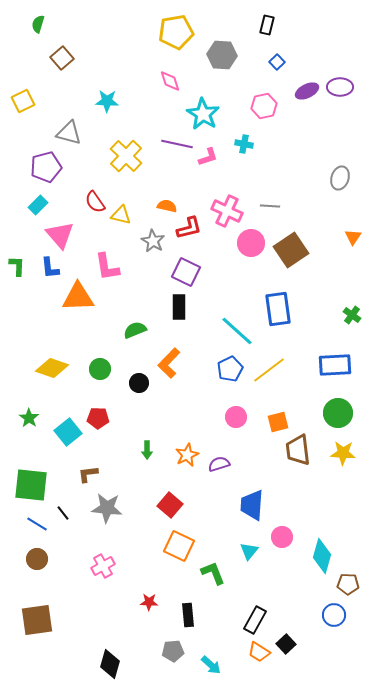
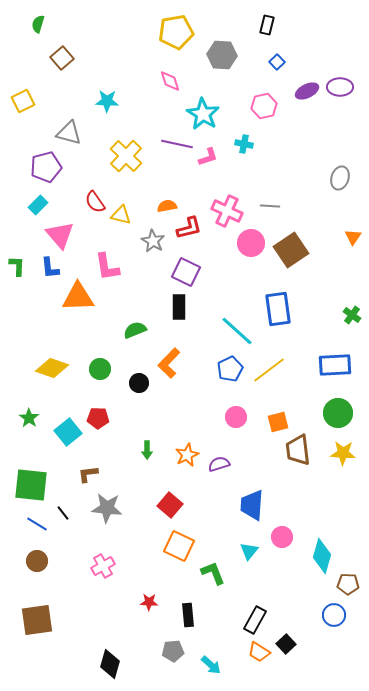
orange semicircle at (167, 206): rotated 24 degrees counterclockwise
brown circle at (37, 559): moved 2 px down
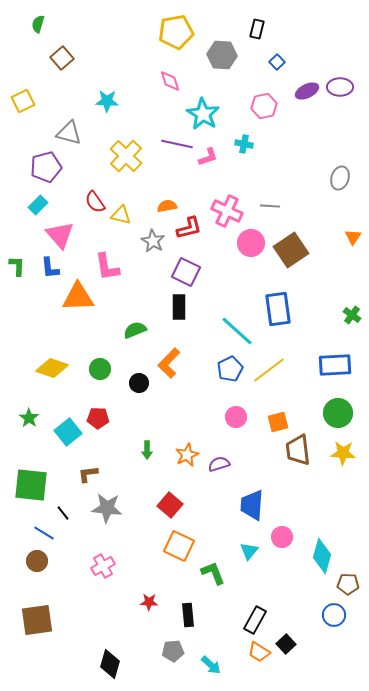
black rectangle at (267, 25): moved 10 px left, 4 px down
blue line at (37, 524): moved 7 px right, 9 px down
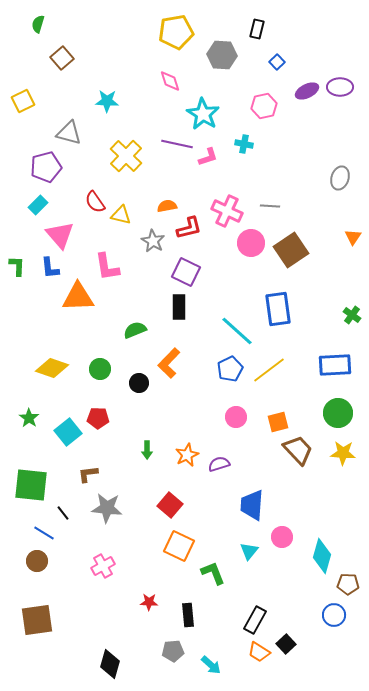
brown trapezoid at (298, 450): rotated 144 degrees clockwise
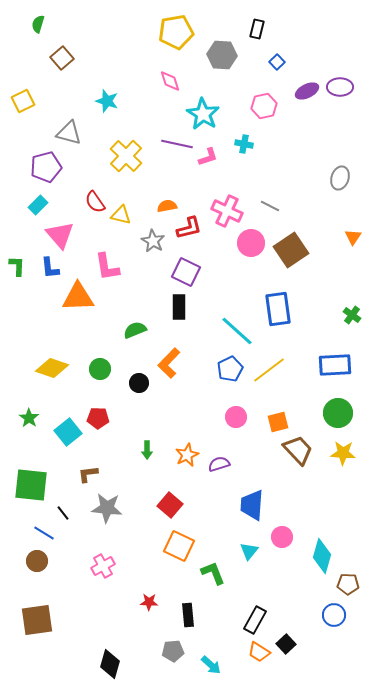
cyan star at (107, 101): rotated 15 degrees clockwise
gray line at (270, 206): rotated 24 degrees clockwise
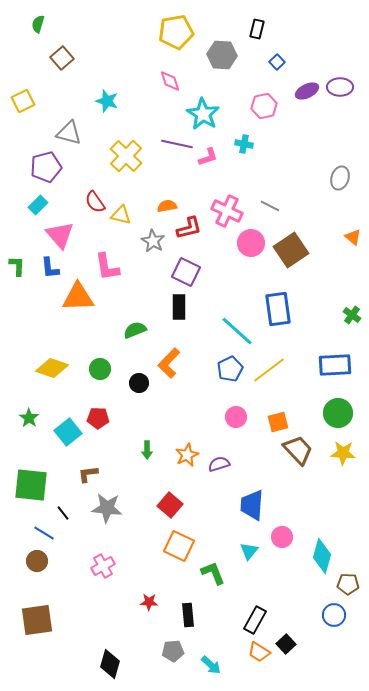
orange triangle at (353, 237): rotated 24 degrees counterclockwise
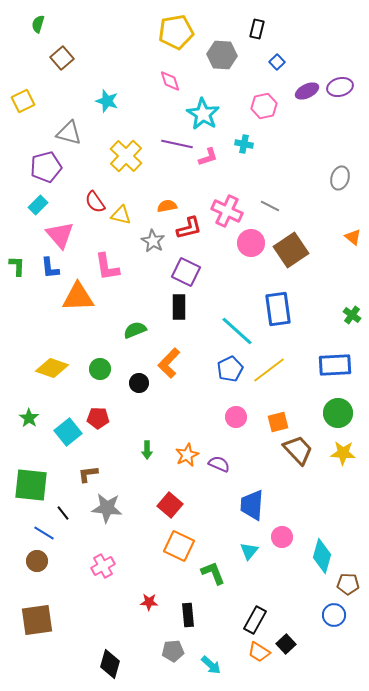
purple ellipse at (340, 87): rotated 15 degrees counterclockwise
purple semicircle at (219, 464): rotated 40 degrees clockwise
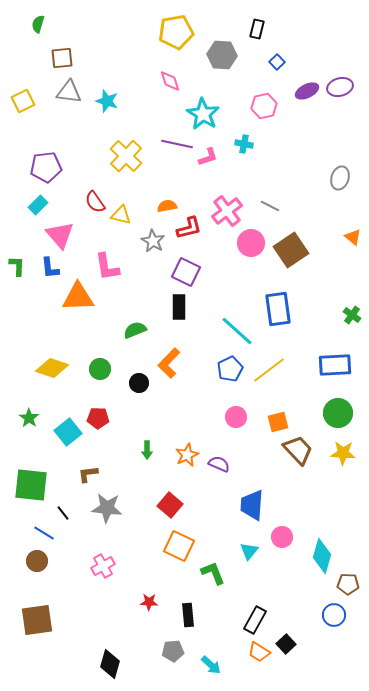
brown square at (62, 58): rotated 35 degrees clockwise
gray triangle at (69, 133): moved 41 px up; rotated 8 degrees counterclockwise
purple pentagon at (46, 167): rotated 8 degrees clockwise
pink cross at (227, 211): rotated 28 degrees clockwise
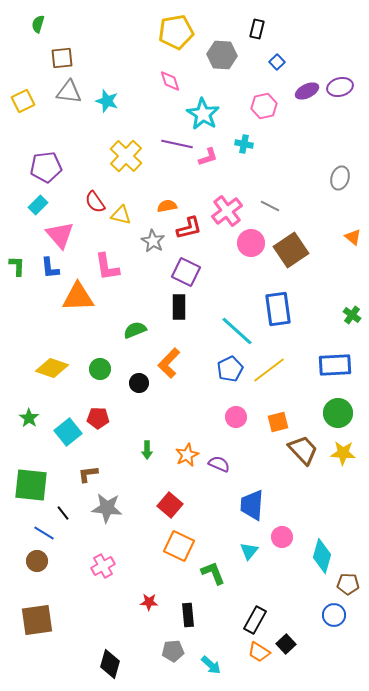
brown trapezoid at (298, 450): moved 5 px right
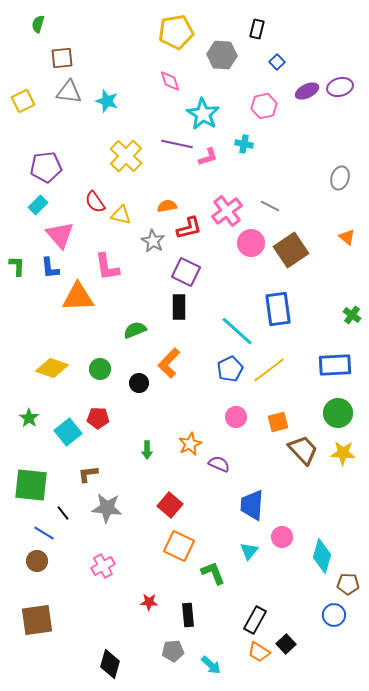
orange triangle at (353, 237): moved 6 px left
orange star at (187, 455): moved 3 px right, 11 px up
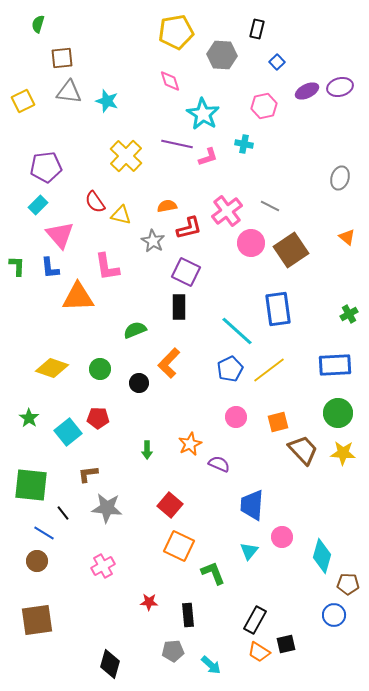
green cross at (352, 315): moved 3 px left, 1 px up; rotated 24 degrees clockwise
black square at (286, 644): rotated 30 degrees clockwise
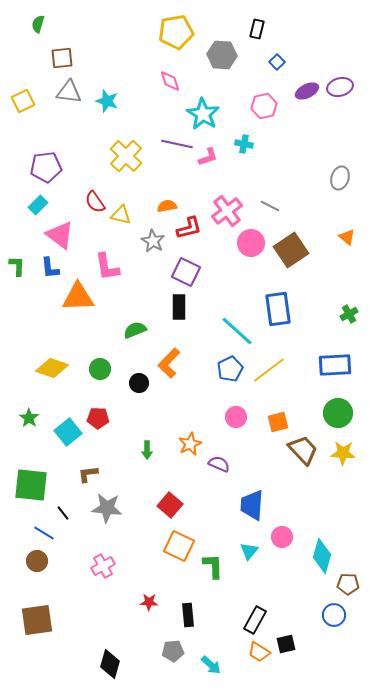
pink triangle at (60, 235): rotated 12 degrees counterclockwise
green L-shape at (213, 573): moved 7 px up; rotated 20 degrees clockwise
